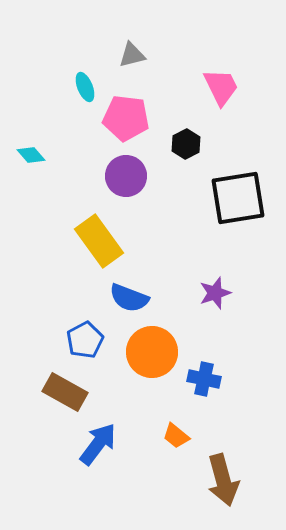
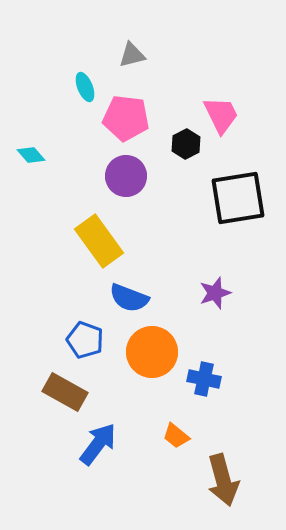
pink trapezoid: moved 28 px down
blue pentagon: rotated 24 degrees counterclockwise
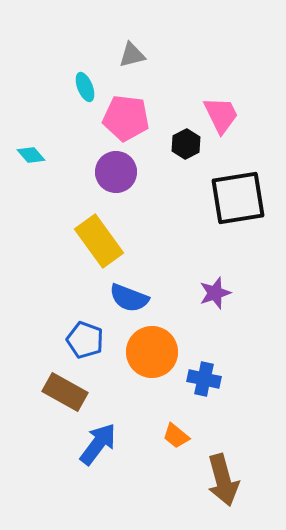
purple circle: moved 10 px left, 4 px up
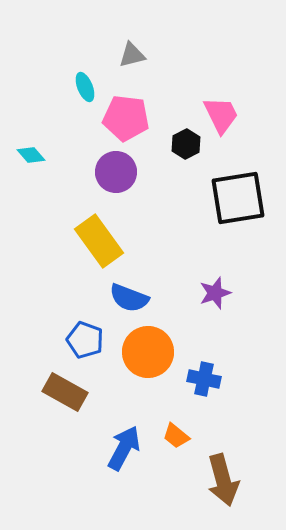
orange circle: moved 4 px left
blue arrow: moved 26 px right, 4 px down; rotated 9 degrees counterclockwise
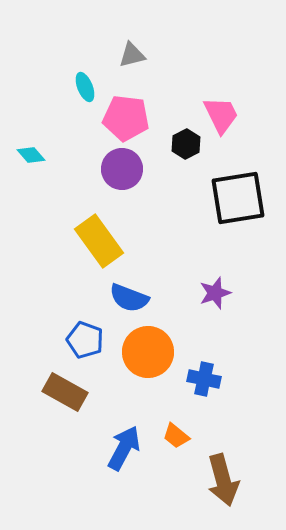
purple circle: moved 6 px right, 3 px up
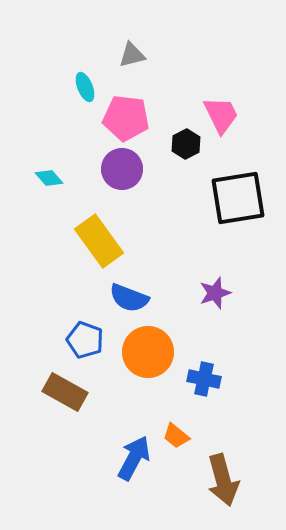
cyan diamond: moved 18 px right, 23 px down
blue arrow: moved 10 px right, 10 px down
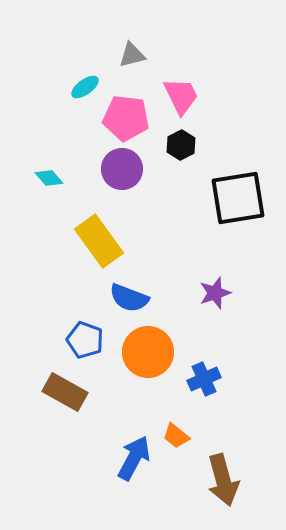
cyan ellipse: rotated 76 degrees clockwise
pink trapezoid: moved 40 px left, 19 px up
black hexagon: moved 5 px left, 1 px down
blue cross: rotated 36 degrees counterclockwise
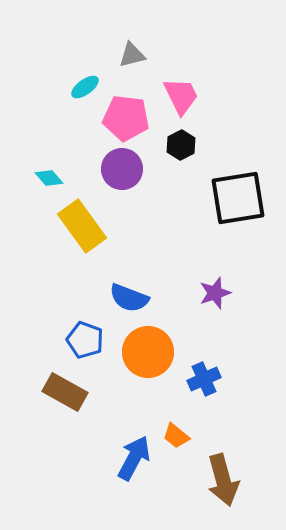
yellow rectangle: moved 17 px left, 15 px up
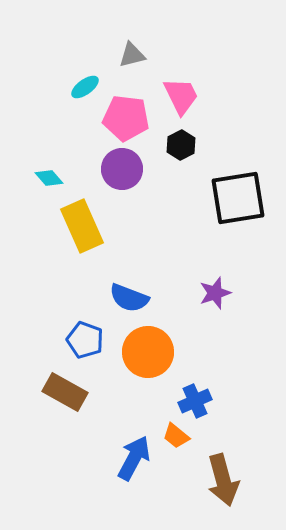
yellow rectangle: rotated 12 degrees clockwise
blue cross: moved 9 px left, 22 px down
